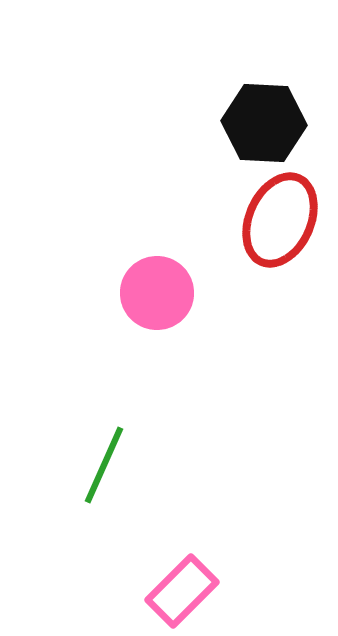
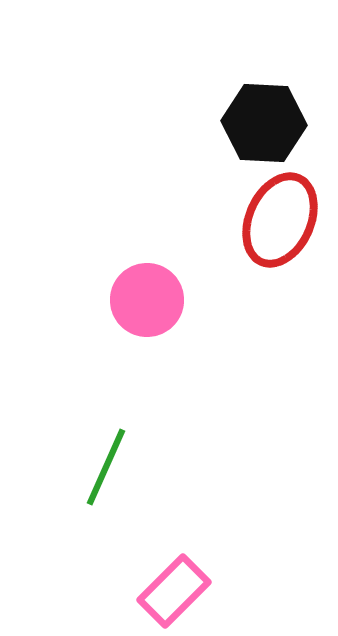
pink circle: moved 10 px left, 7 px down
green line: moved 2 px right, 2 px down
pink rectangle: moved 8 px left
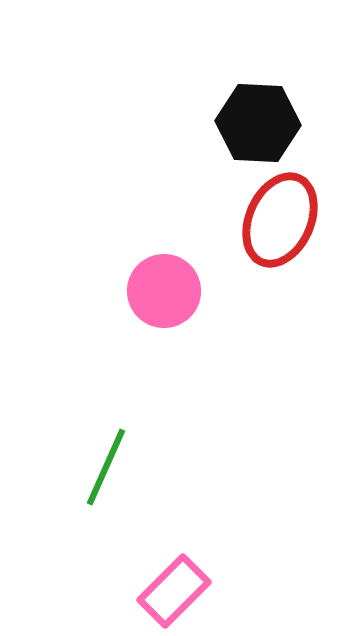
black hexagon: moved 6 px left
pink circle: moved 17 px right, 9 px up
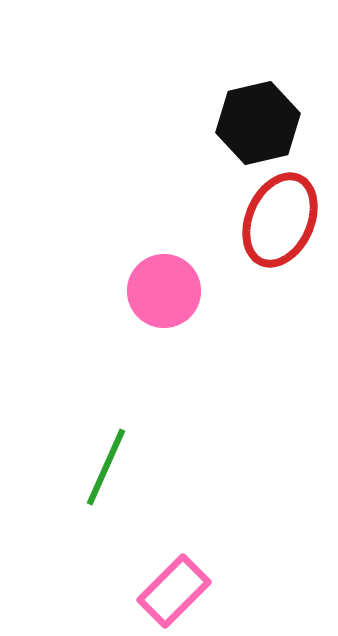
black hexagon: rotated 16 degrees counterclockwise
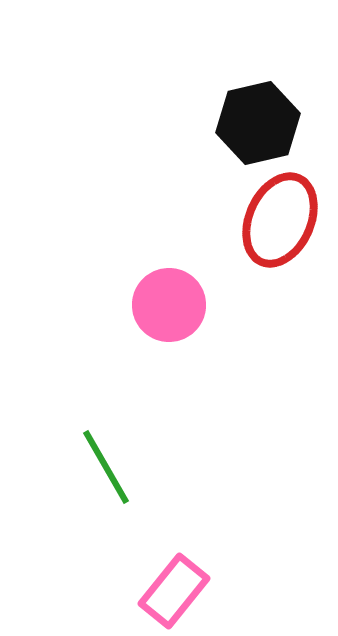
pink circle: moved 5 px right, 14 px down
green line: rotated 54 degrees counterclockwise
pink rectangle: rotated 6 degrees counterclockwise
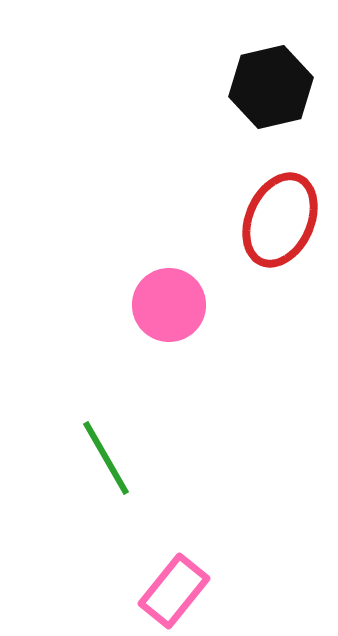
black hexagon: moved 13 px right, 36 px up
green line: moved 9 px up
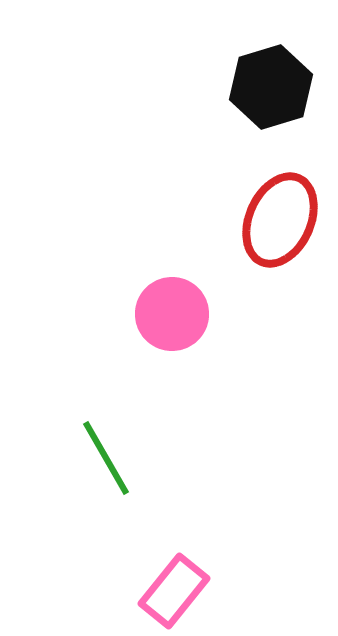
black hexagon: rotated 4 degrees counterclockwise
pink circle: moved 3 px right, 9 px down
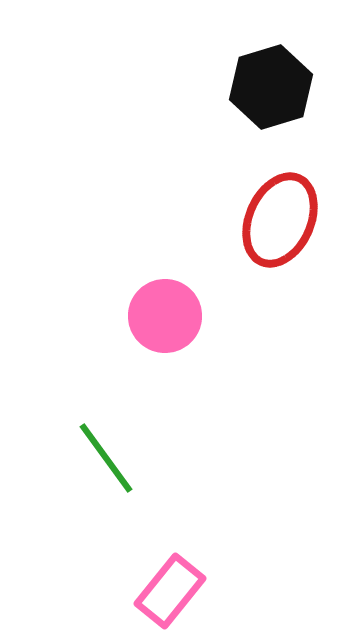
pink circle: moved 7 px left, 2 px down
green line: rotated 6 degrees counterclockwise
pink rectangle: moved 4 px left
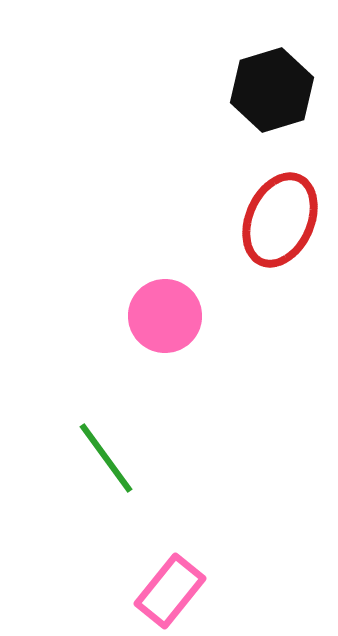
black hexagon: moved 1 px right, 3 px down
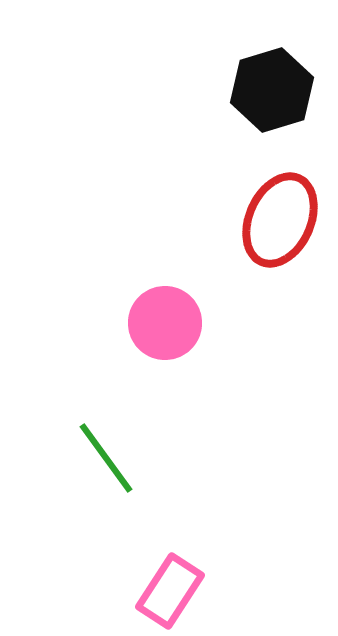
pink circle: moved 7 px down
pink rectangle: rotated 6 degrees counterclockwise
